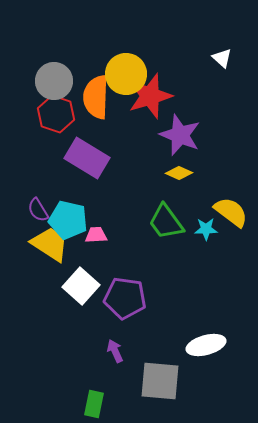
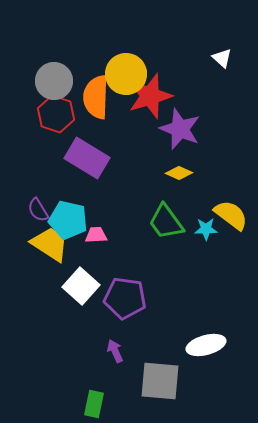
purple star: moved 6 px up
yellow semicircle: moved 3 px down
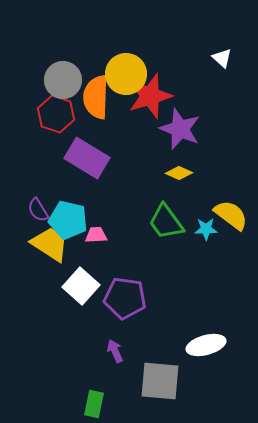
gray circle: moved 9 px right, 1 px up
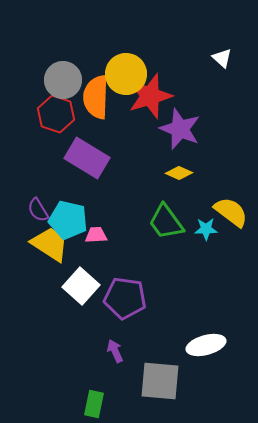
yellow semicircle: moved 3 px up
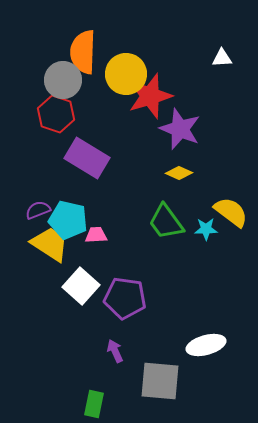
white triangle: rotated 45 degrees counterclockwise
orange semicircle: moved 13 px left, 45 px up
purple semicircle: rotated 100 degrees clockwise
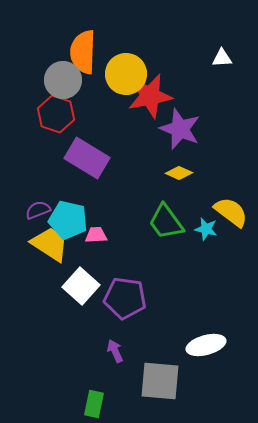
red star: rotated 6 degrees clockwise
cyan star: rotated 15 degrees clockwise
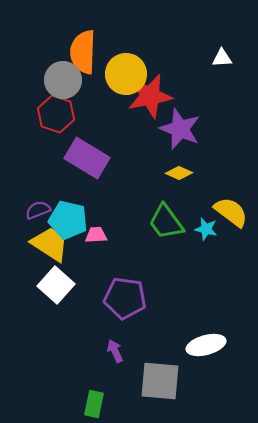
white square: moved 25 px left, 1 px up
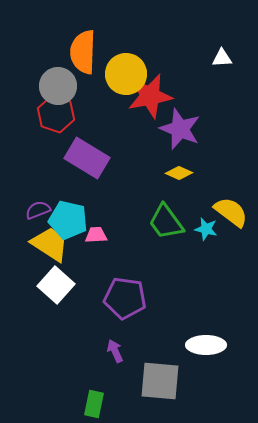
gray circle: moved 5 px left, 6 px down
white ellipse: rotated 15 degrees clockwise
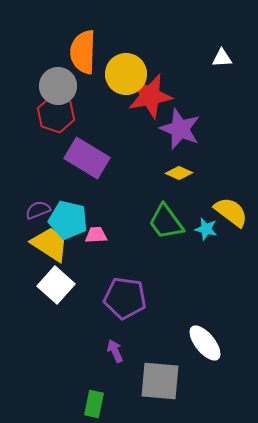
white ellipse: moved 1 px left, 2 px up; rotated 51 degrees clockwise
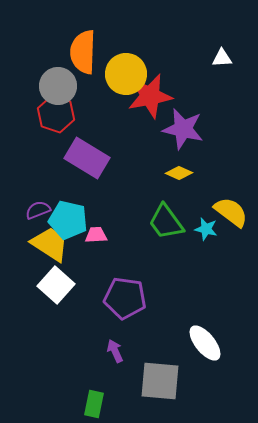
purple star: moved 3 px right; rotated 9 degrees counterclockwise
